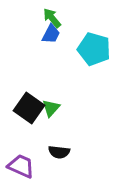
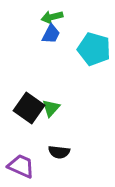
green arrow: moved 1 px up; rotated 65 degrees counterclockwise
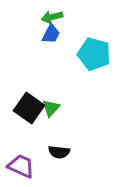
cyan pentagon: moved 5 px down
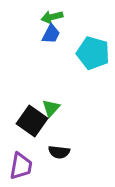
cyan pentagon: moved 1 px left, 1 px up
black square: moved 3 px right, 13 px down
purple trapezoid: rotated 76 degrees clockwise
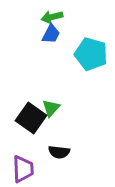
cyan pentagon: moved 2 px left, 1 px down
black square: moved 1 px left, 3 px up
purple trapezoid: moved 2 px right, 3 px down; rotated 12 degrees counterclockwise
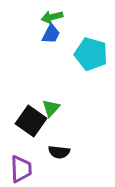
black square: moved 3 px down
purple trapezoid: moved 2 px left
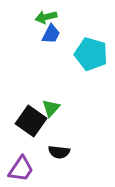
green arrow: moved 6 px left
purple trapezoid: rotated 36 degrees clockwise
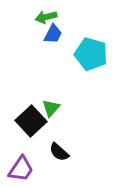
blue trapezoid: moved 2 px right
black square: rotated 12 degrees clockwise
black semicircle: rotated 35 degrees clockwise
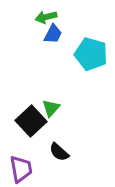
purple trapezoid: rotated 44 degrees counterclockwise
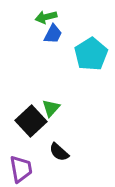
cyan pentagon: rotated 24 degrees clockwise
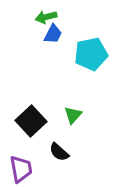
cyan pentagon: rotated 20 degrees clockwise
green triangle: moved 22 px right, 7 px down
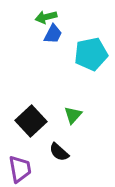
purple trapezoid: moved 1 px left
